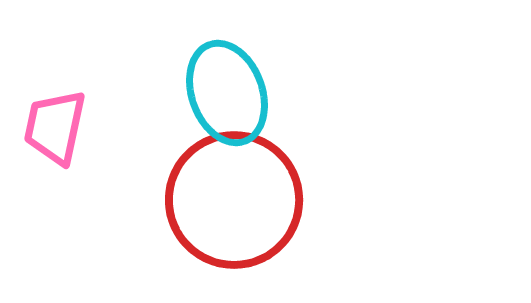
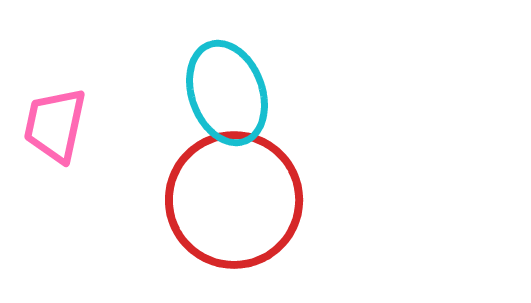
pink trapezoid: moved 2 px up
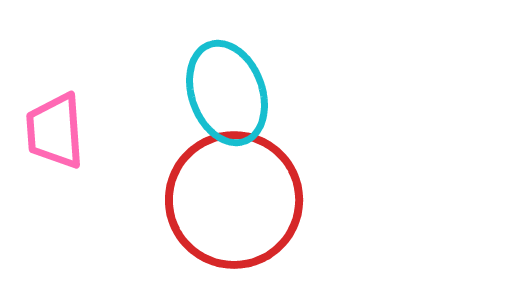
pink trapezoid: moved 6 px down; rotated 16 degrees counterclockwise
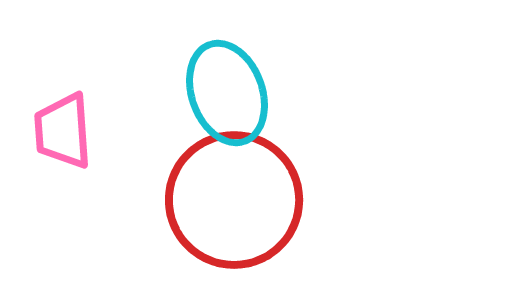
pink trapezoid: moved 8 px right
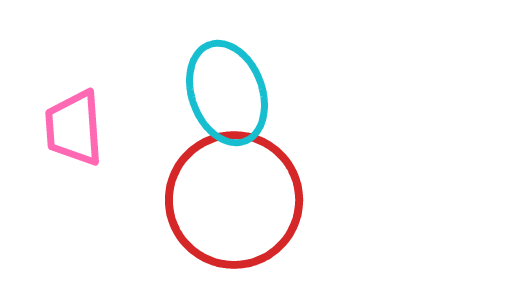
pink trapezoid: moved 11 px right, 3 px up
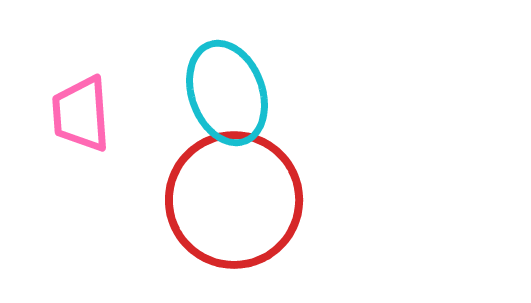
pink trapezoid: moved 7 px right, 14 px up
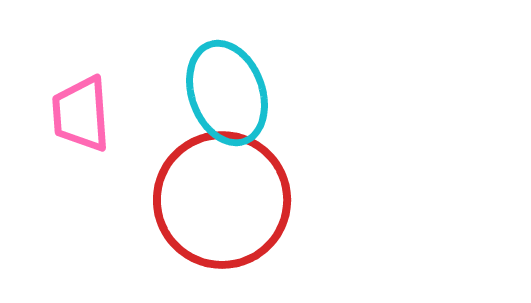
red circle: moved 12 px left
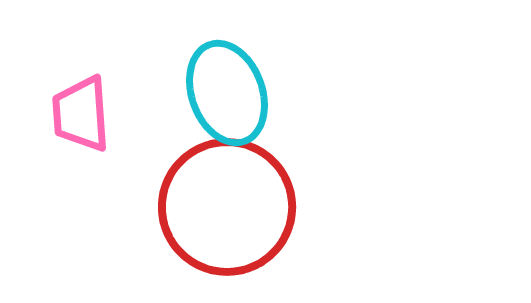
red circle: moved 5 px right, 7 px down
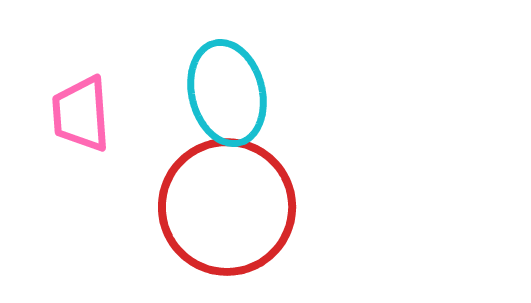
cyan ellipse: rotated 6 degrees clockwise
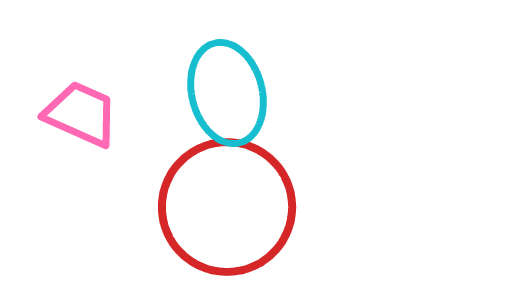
pink trapezoid: rotated 118 degrees clockwise
